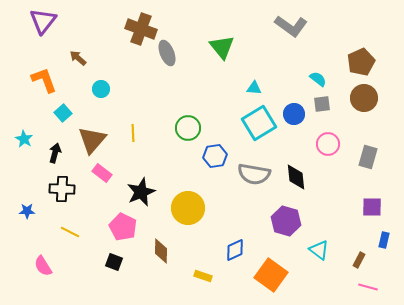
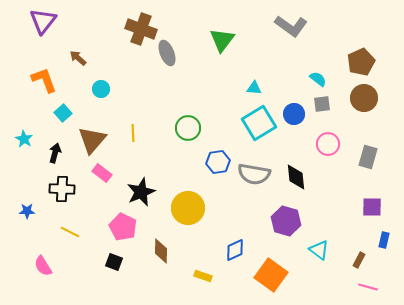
green triangle at (222, 47): moved 7 px up; rotated 16 degrees clockwise
blue hexagon at (215, 156): moved 3 px right, 6 px down
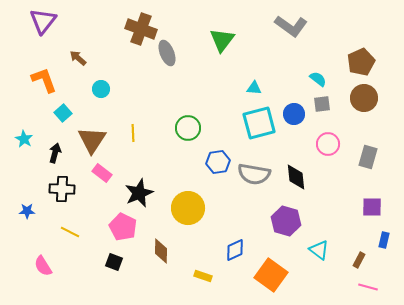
cyan square at (259, 123): rotated 16 degrees clockwise
brown triangle at (92, 140): rotated 8 degrees counterclockwise
black star at (141, 192): moved 2 px left, 1 px down
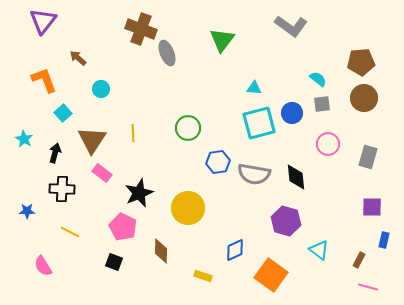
brown pentagon at (361, 62): rotated 20 degrees clockwise
blue circle at (294, 114): moved 2 px left, 1 px up
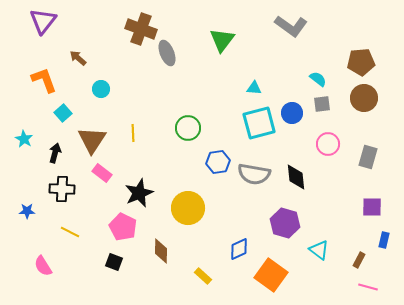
purple hexagon at (286, 221): moved 1 px left, 2 px down
blue diamond at (235, 250): moved 4 px right, 1 px up
yellow rectangle at (203, 276): rotated 24 degrees clockwise
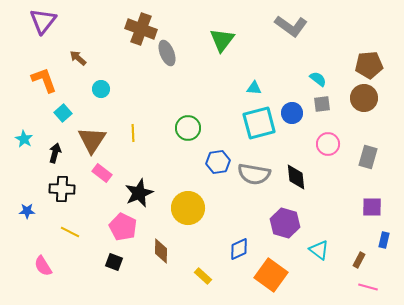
brown pentagon at (361, 62): moved 8 px right, 3 px down
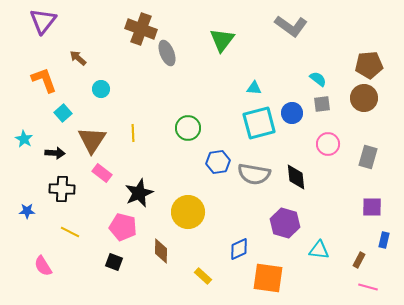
black arrow at (55, 153): rotated 78 degrees clockwise
yellow circle at (188, 208): moved 4 px down
pink pentagon at (123, 227): rotated 12 degrees counterclockwise
cyan triangle at (319, 250): rotated 30 degrees counterclockwise
orange square at (271, 275): moved 3 px left, 3 px down; rotated 28 degrees counterclockwise
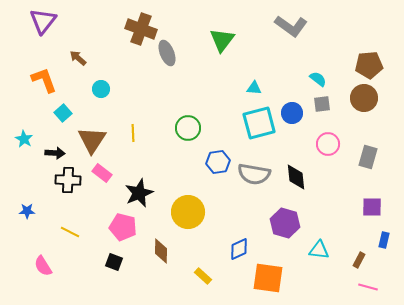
black cross at (62, 189): moved 6 px right, 9 px up
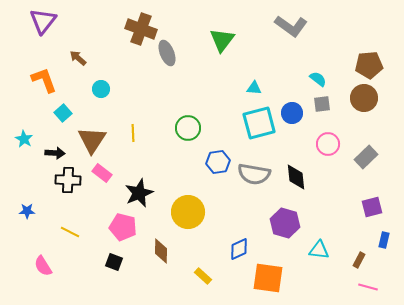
gray rectangle at (368, 157): moved 2 px left; rotated 30 degrees clockwise
purple square at (372, 207): rotated 15 degrees counterclockwise
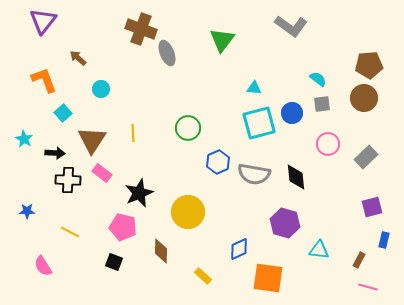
blue hexagon at (218, 162): rotated 15 degrees counterclockwise
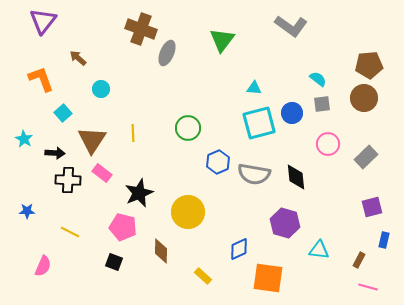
gray ellipse at (167, 53): rotated 45 degrees clockwise
orange L-shape at (44, 80): moved 3 px left, 1 px up
pink semicircle at (43, 266): rotated 125 degrees counterclockwise
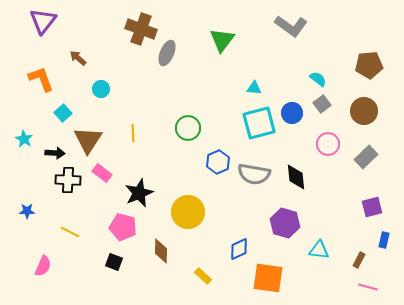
brown circle at (364, 98): moved 13 px down
gray square at (322, 104): rotated 30 degrees counterclockwise
brown triangle at (92, 140): moved 4 px left
